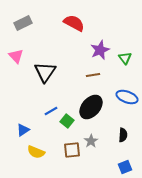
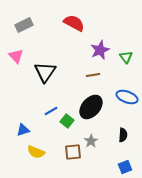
gray rectangle: moved 1 px right, 2 px down
green triangle: moved 1 px right, 1 px up
blue triangle: rotated 16 degrees clockwise
brown square: moved 1 px right, 2 px down
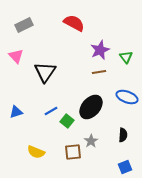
brown line: moved 6 px right, 3 px up
blue triangle: moved 7 px left, 18 px up
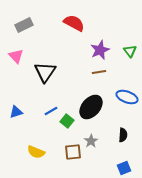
green triangle: moved 4 px right, 6 px up
blue square: moved 1 px left, 1 px down
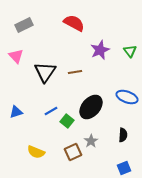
brown line: moved 24 px left
brown square: rotated 18 degrees counterclockwise
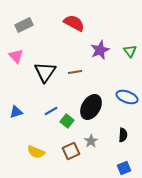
black ellipse: rotated 10 degrees counterclockwise
brown square: moved 2 px left, 1 px up
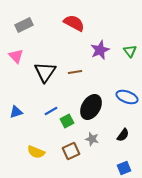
green square: rotated 24 degrees clockwise
black semicircle: rotated 32 degrees clockwise
gray star: moved 1 px right, 2 px up; rotated 24 degrees counterclockwise
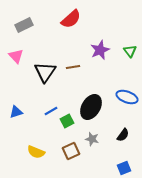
red semicircle: moved 3 px left, 4 px up; rotated 110 degrees clockwise
brown line: moved 2 px left, 5 px up
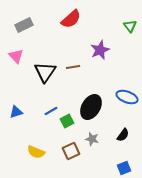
green triangle: moved 25 px up
